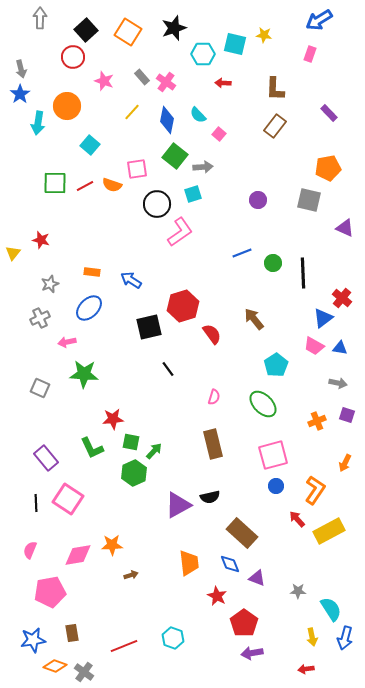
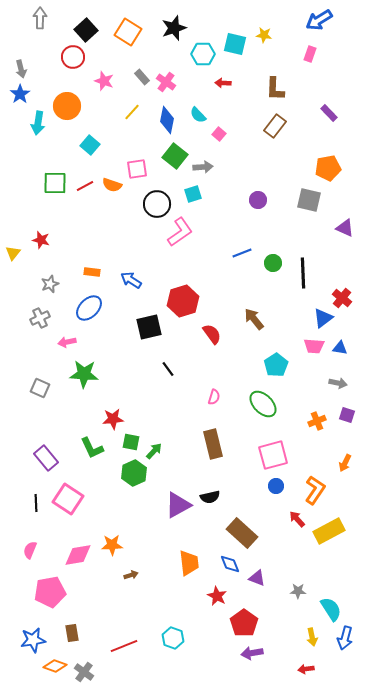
red hexagon at (183, 306): moved 5 px up
pink trapezoid at (314, 346): rotated 25 degrees counterclockwise
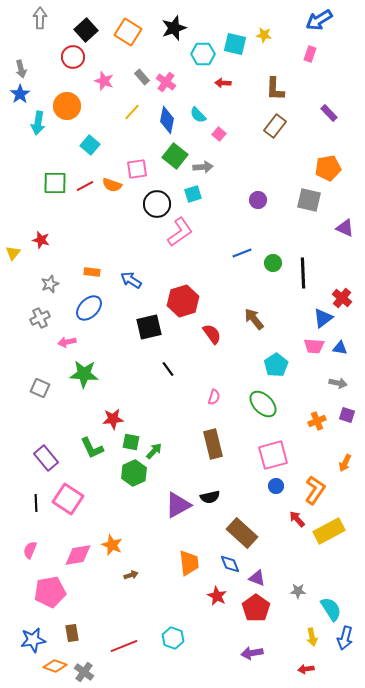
orange star at (112, 545): rotated 25 degrees clockwise
red pentagon at (244, 623): moved 12 px right, 15 px up
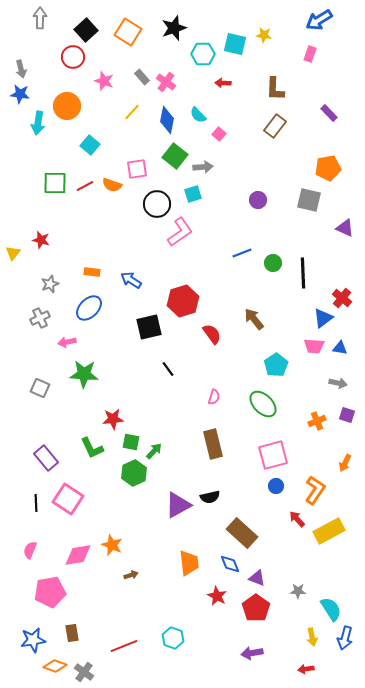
blue star at (20, 94): rotated 30 degrees counterclockwise
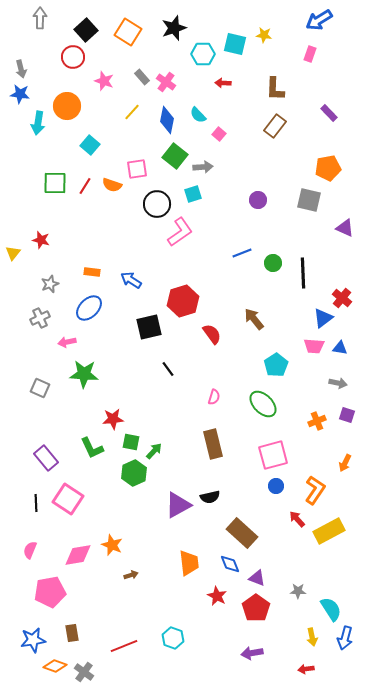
red line at (85, 186): rotated 30 degrees counterclockwise
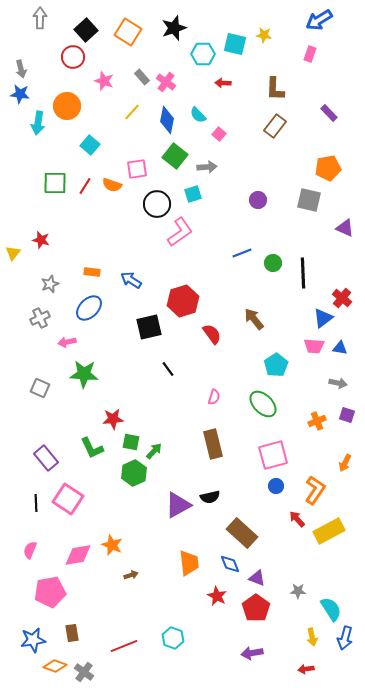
gray arrow at (203, 167): moved 4 px right
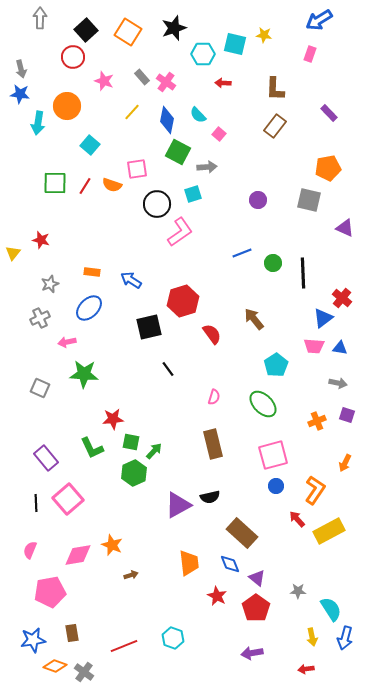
green square at (175, 156): moved 3 px right, 4 px up; rotated 10 degrees counterclockwise
pink square at (68, 499): rotated 16 degrees clockwise
purple triangle at (257, 578): rotated 18 degrees clockwise
